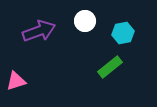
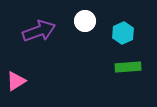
cyan hexagon: rotated 15 degrees counterclockwise
green rectangle: moved 18 px right; rotated 35 degrees clockwise
pink triangle: rotated 15 degrees counterclockwise
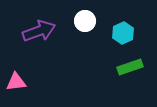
green rectangle: moved 2 px right; rotated 15 degrees counterclockwise
pink triangle: moved 1 px down; rotated 25 degrees clockwise
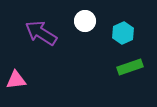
purple arrow: moved 2 px right, 2 px down; rotated 128 degrees counterclockwise
pink triangle: moved 2 px up
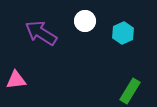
green rectangle: moved 24 px down; rotated 40 degrees counterclockwise
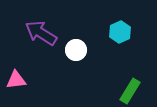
white circle: moved 9 px left, 29 px down
cyan hexagon: moved 3 px left, 1 px up
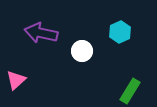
purple arrow: rotated 20 degrees counterclockwise
white circle: moved 6 px right, 1 px down
pink triangle: rotated 35 degrees counterclockwise
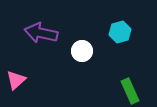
cyan hexagon: rotated 10 degrees clockwise
green rectangle: rotated 55 degrees counterclockwise
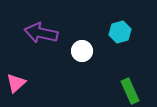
pink triangle: moved 3 px down
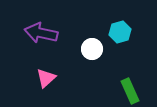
white circle: moved 10 px right, 2 px up
pink triangle: moved 30 px right, 5 px up
